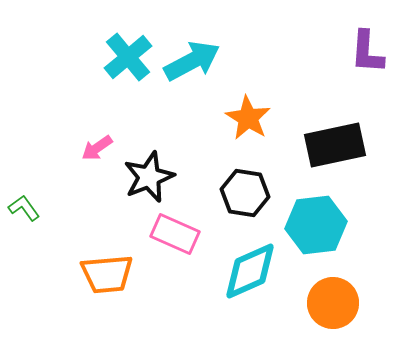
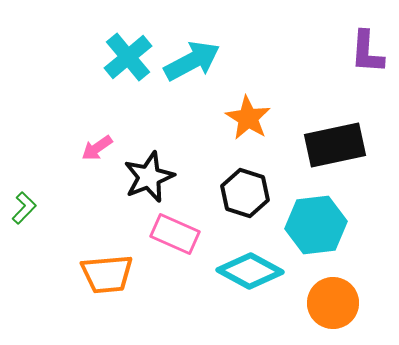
black hexagon: rotated 9 degrees clockwise
green L-shape: rotated 80 degrees clockwise
cyan diamond: rotated 52 degrees clockwise
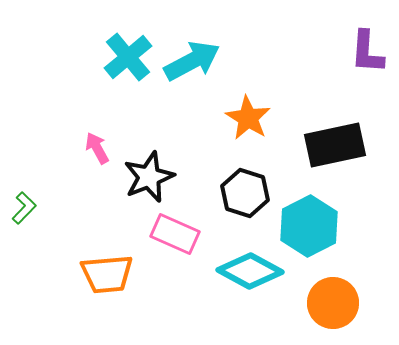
pink arrow: rotated 96 degrees clockwise
cyan hexagon: moved 7 px left, 1 px down; rotated 20 degrees counterclockwise
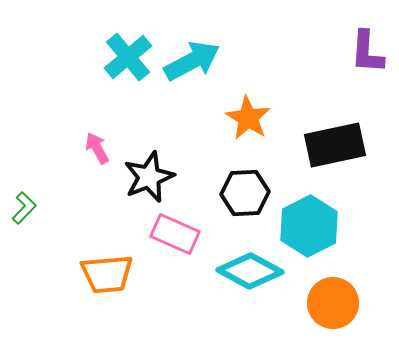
black hexagon: rotated 21 degrees counterclockwise
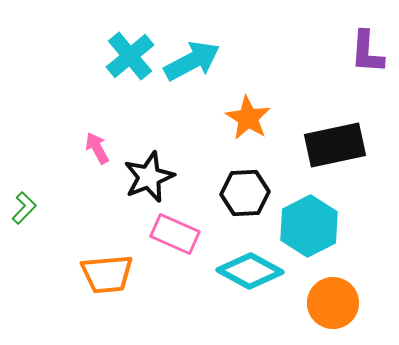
cyan cross: moved 2 px right, 1 px up
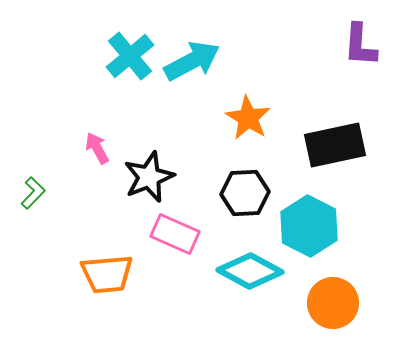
purple L-shape: moved 7 px left, 7 px up
green L-shape: moved 9 px right, 15 px up
cyan hexagon: rotated 6 degrees counterclockwise
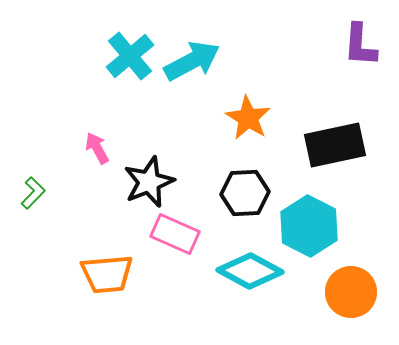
black star: moved 5 px down
orange circle: moved 18 px right, 11 px up
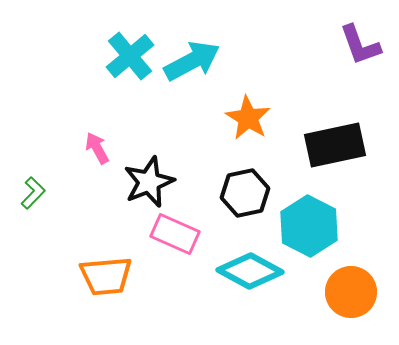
purple L-shape: rotated 24 degrees counterclockwise
black hexagon: rotated 9 degrees counterclockwise
orange trapezoid: moved 1 px left, 2 px down
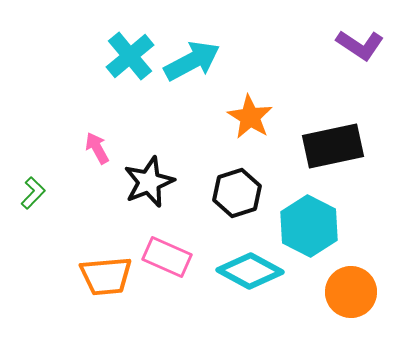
purple L-shape: rotated 36 degrees counterclockwise
orange star: moved 2 px right, 1 px up
black rectangle: moved 2 px left, 1 px down
black hexagon: moved 8 px left; rotated 6 degrees counterclockwise
pink rectangle: moved 8 px left, 23 px down
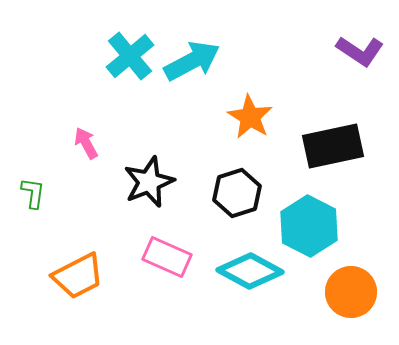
purple L-shape: moved 6 px down
pink arrow: moved 11 px left, 5 px up
green L-shape: rotated 36 degrees counterclockwise
orange trapezoid: moved 28 px left; rotated 22 degrees counterclockwise
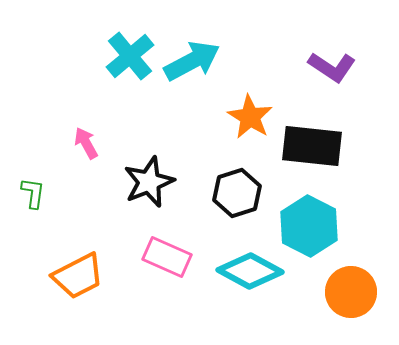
purple L-shape: moved 28 px left, 16 px down
black rectangle: moved 21 px left; rotated 18 degrees clockwise
